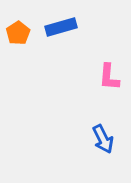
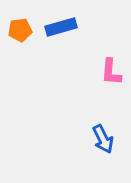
orange pentagon: moved 2 px right, 3 px up; rotated 25 degrees clockwise
pink L-shape: moved 2 px right, 5 px up
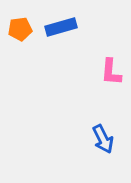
orange pentagon: moved 1 px up
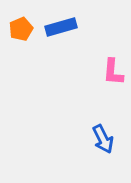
orange pentagon: moved 1 px right; rotated 15 degrees counterclockwise
pink L-shape: moved 2 px right
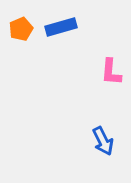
pink L-shape: moved 2 px left
blue arrow: moved 2 px down
